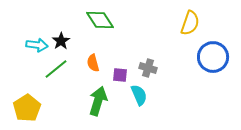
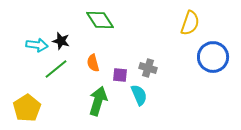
black star: rotated 24 degrees counterclockwise
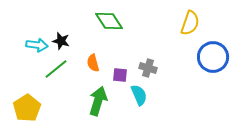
green diamond: moved 9 px right, 1 px down
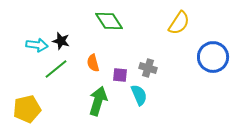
yellow semicircle: moved 11 px left; rotated 15 degrees clockwise
yellow pentagon: moved 1 px down; rotated 20 degrees clockwise
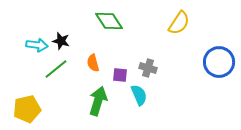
blue circle: moved 6 px right, 5 px down
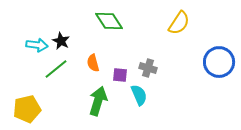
black star: rotated 12 degrees clockwise
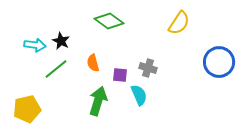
green diamond: rotated 20 degrees counterclockwise
cyan arrow: moved 2 px left
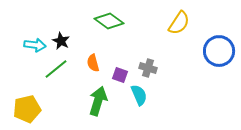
blue circle: moved 11 px up
purple square: rotated 14 degrees clockwise
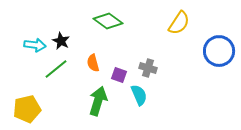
green diamond: moved 1 px left
purple square: moved 1 px left
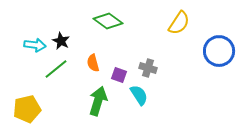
cyan semicircle: rotated 10 degrees counterclockwise
